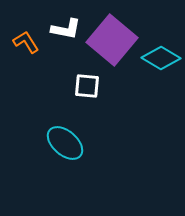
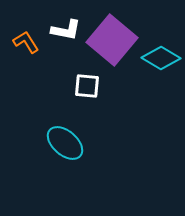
white L-shape: moved 1 px down
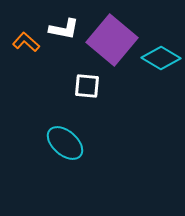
white L-shape: moved 2 px left, 1 px up
orange L-shape: rotated 16 degrees counterclockwise
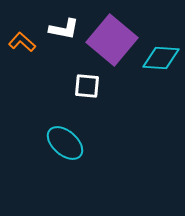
orange L-shape: moved 4 px left
cyan diamond: rotated 27 degrees counterclockwise
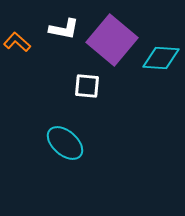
orange L-shape: moved 5 px left
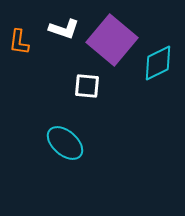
white L-shape: rotated 8 degrees clockwise
orange L-shape: moved 2 px right; rotated 124 degrees counterclockwise
cyan diamond: moved 3 px left, 5 px down; rotated 30 degrees counterclockwise
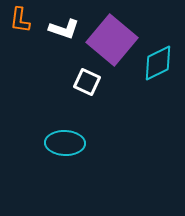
orange L-shape: moved 1 px right, 22 px up
white square: moved 4 px up; rotated 20 degrees clockwise
cyan ellipse: rotated 39 degrees counterclockwise
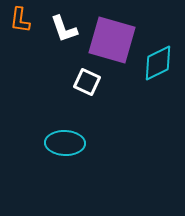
white L-shape: rotated 52 degrees clockwise
purple square: rotated 24 degrees counterclockwise
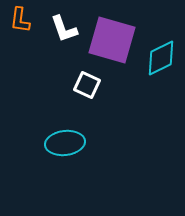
cyan diamond: moved 3 px right, 5 px up
white square: moved 3 px down
cyan ellipse: rotated 9 degrees counterclockwise
